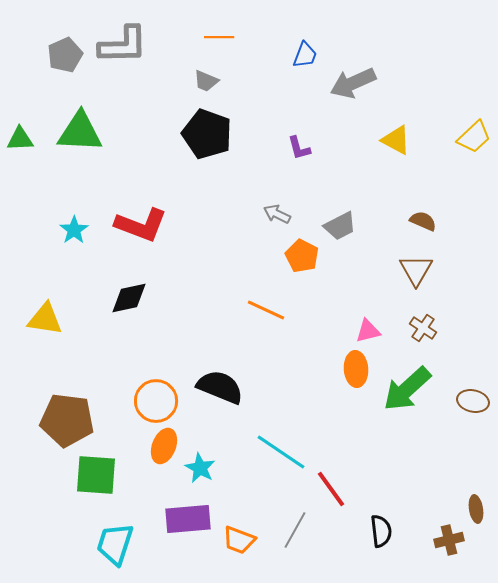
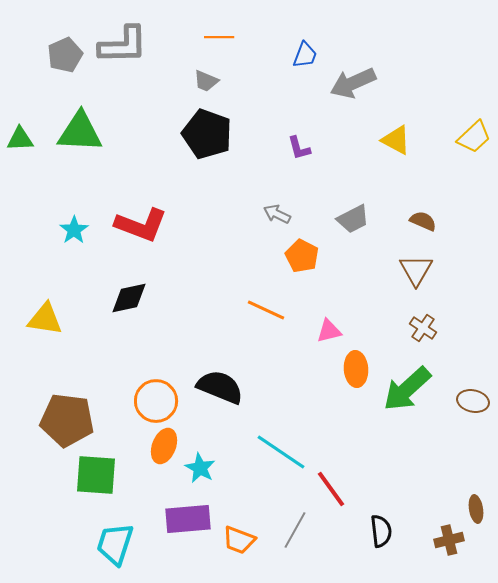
gray trapezoid at (340, 226): moved 13 px right, 7 px up
pink triangle at (368, 331): moved 39 px left
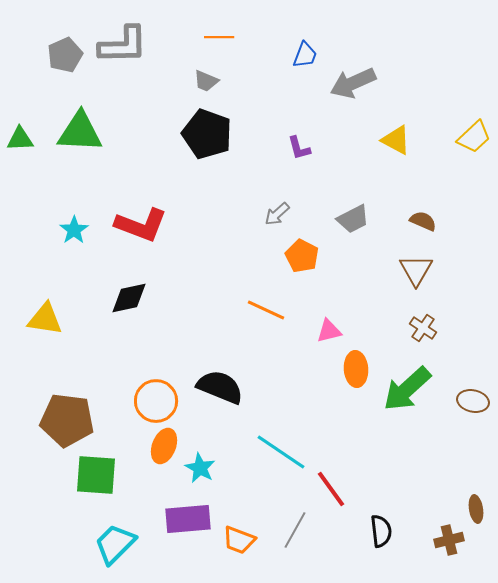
gray arrow at (277, 214): rotated 68 degrees counterclockwise
cyan trapezoid at (115, 544): rotated 27 degrees clockwise
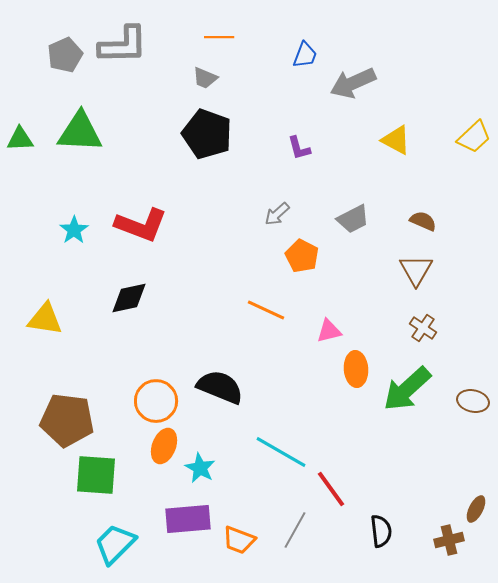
gray trapezoid at (206, 81): moved 1 px left, 3 px up
cyan line at (281, 452): rotated 4 degrees counterclockwise
brown ellipse at (476, 509): rotated 36 degrees clockwise
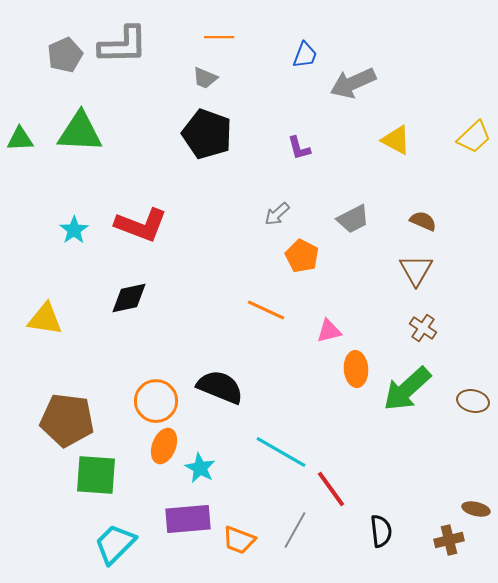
brown ellipse at (476, 509): rotated 76 degrees clockwise
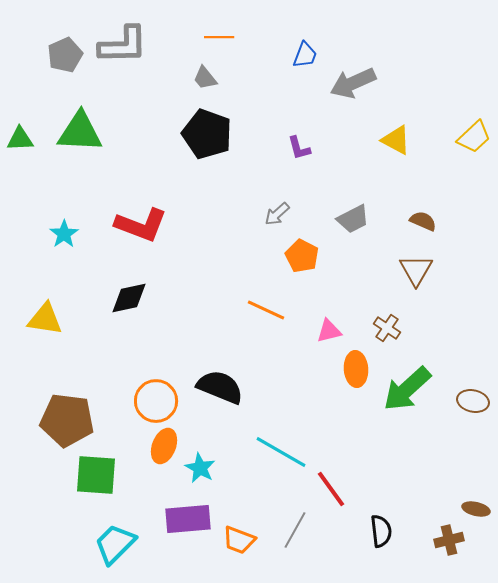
gray trapezoid at (205, 78): rotated 28 degrees clockwise
cyan star at (74, 230): moved 10 px left, 4 px down
brown cross at (423, 328): moved 36 px left
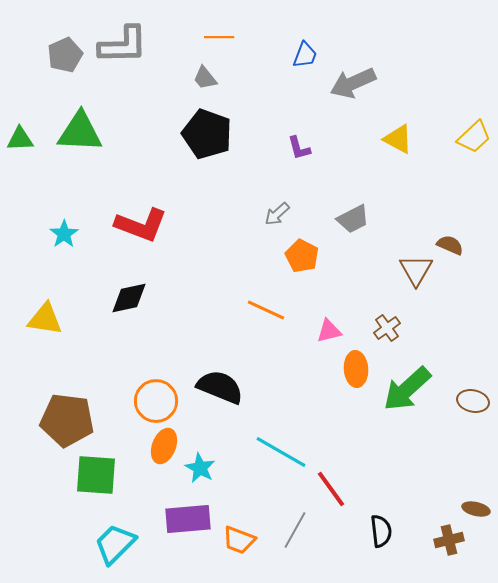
yellow triangle at (396, 140): moved 2 px right, 1 px up
brown semicircle at (423, 221): moved 27 px right, 24 px down
brown cross at (387, 328): rotated 20 degrees clockwise
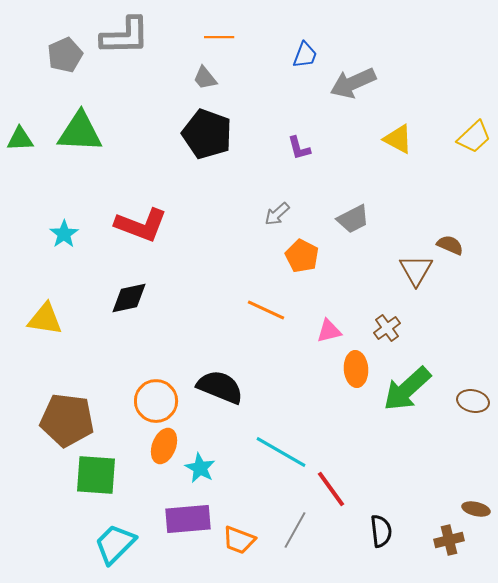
gray L-shape at (123, 45): moved 2 px right, 9 px up
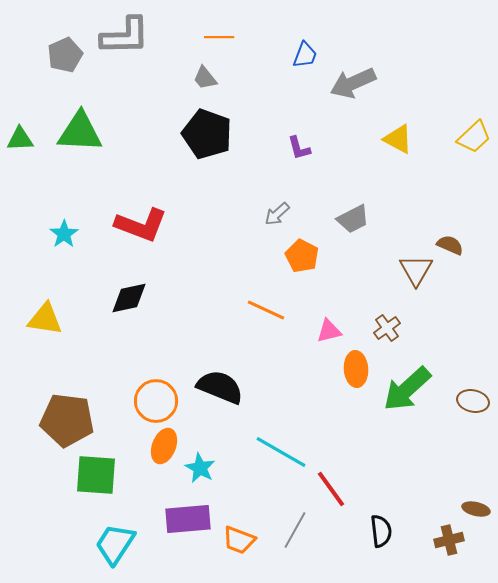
cyan trapezoid at (115, 544): rotated 12 degrees counterclockwise
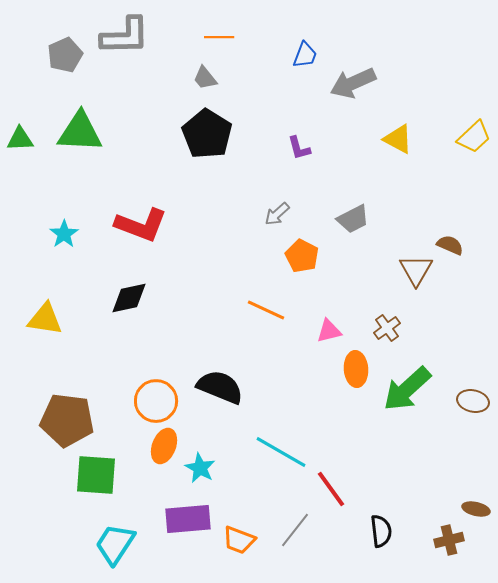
black pentagon at (207, 134): rotated 12 degrees clockwise
gray line at (295, 530): rotated 9 degrees clockwise
